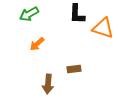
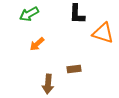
orange triangle: moved 5 px down
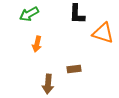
orange arrow: rotated 35 degrees counterclockwise
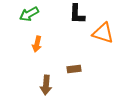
brown arrow: moved 2 px left, 1 px down
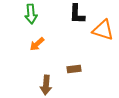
green arrow: moved 2 px right; rotated 66 degrees counterclockwise
orange triangle: moved 3 px up
orange arrow: rotated 35 degrees clockwise
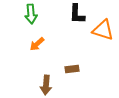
brown rectangle: moved 2 px left
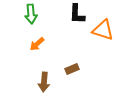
brown rectangle: rotated 16 degrees counterclockwise
brown arrow: moved 2 px left, 3 px up
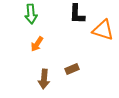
orange arrow: rotated 14 degrees counterclockwise
brown arrow: moved 3 px up
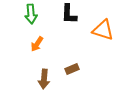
black L-shape: moved 8 px left
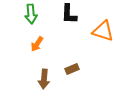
orange triangle: moved 1 px down
